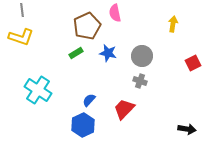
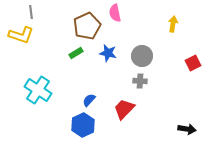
gray line: moved 9 px right, 2 px down
yellow L-shape: moved 2 px up
gray cross: rotated 16 degrees counterclockwise
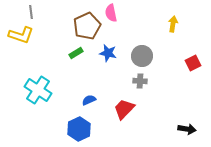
pink semicircle: moved 4 px left
blue semicircle: rotated 24 degrees clockwise
blue hexagon: moved 4 px left, 4 px down
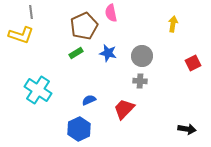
brown pentagon: moved 3 px left
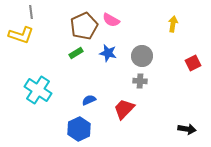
pink semicircle: moved 7 px down; rotated 48 degrees counterclockwise
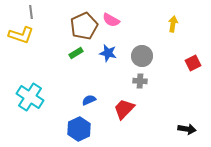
cyan cross: moved 8 px left, 7 px down
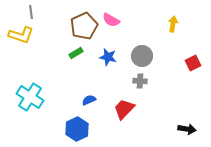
blue star: moved 4 px down
blue hexagon: moved 2 px left
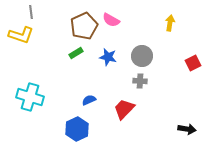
yellow arrow: moved 3 px left, 1 px up
cyan cross: rotated 16 degrees counterclockwise
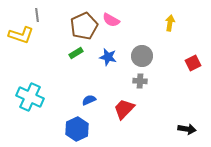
gray line: moved 6 px right, 3 px down
cyan cross: rotated 8 degrees clockwise
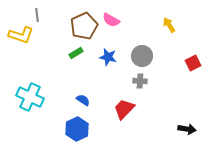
yellow arrow: moved 1 px left, 2 px down; rotated 42 degrees counterclockwise
blue semicircle: moved 6 px left; rotated 56 degrees clockwise
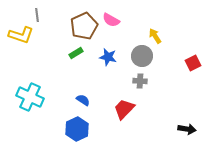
yellow arrow: moved 14 px left, 11 px down
